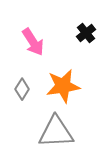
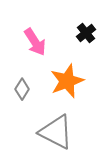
pink arrow: moved 2 px right
orange star: moved 4 px right, 5 px up; rotated 12 degrees counterclockwise
gray triangle: rotated 30 degrees clockwise
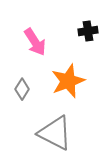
black cross: moved 2 px right, 2 px up; rotated 30 degrees clockwise
orange star: moved 1 px right
gray triangle: moved 1 px left, 1 px down
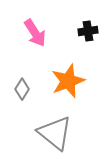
pink arrow: moved 9 px up
gray triangle: rotated 12 degrees clockwise
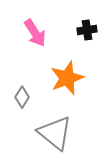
black cross: moved 1 px left, 1 px up
orange star: moved 1 px left, 3 px up
gray diamond: moved 8 px down
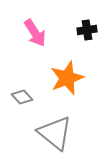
gray diamond: rotated 75 degrees counterclockwise
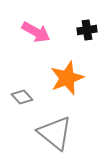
pink arrow: moved 1 px right, 1 px up; rotated 28 degrees counterclockwise
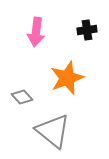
pink arrow: rotated 68 degrees clockwise
gray triangle: moved 2 px left, 2 px up
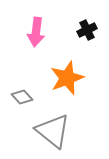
black cross: rotated 18 degrees counterclockwise
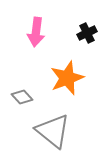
black cross: moved 3 px down
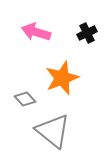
pink arrow: rotated 100 degrees clockwise
orange star: moved 5 px left
gray diamond: moved 3 px right, 2 px down
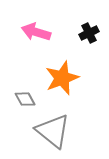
black cross: moved 2 px right
gray diamond: rotated 15 degrees clockwise
